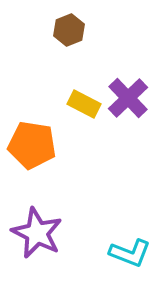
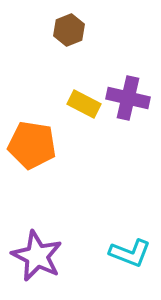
purple cross: rotated 33 degrees counterclockwise
purple star: moved 23 px down
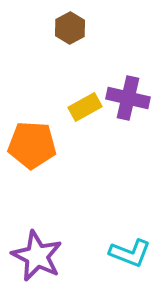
brown hexagon: moved 1 px right, 2 px up; rotated 8 degrees counterclockwise
yellow rectangle: moved 1 px right, 3 px down; rotated 56 degrees counterclockwise
orange pentagon: rotated 6 degrees counterclockwise
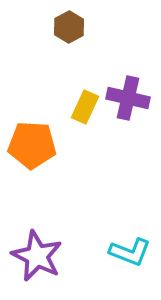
brown hexagon: moved 1 px left, 1 px up
yellow rectangle: rotated 36 degrees counterclockwise
cyan L-shape: moved 1 px up
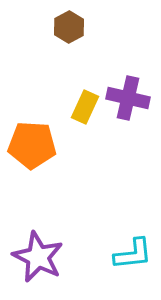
cyan L-shape: moved 3 px right, 2 px down; rotated 27 degrees counterclockwise
purple star: moved 1 px right, 1 px down
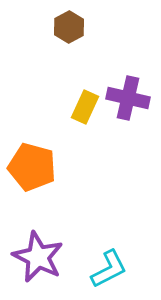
orange pentagon: moved 22 px down; rotated 12 degrees clockwise
cyan L-shape: moved 24 px left, 15 px down; rotated 21 degrees counterclockwise
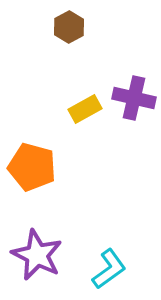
purple cross: moved 6 px right
yellow rectangle: moved 2 px down; rotated 36 degrees clockwise
purple star: moved 1 px left, 2 px up
cyan L-shape: rotated 9 degrees counterclockwise
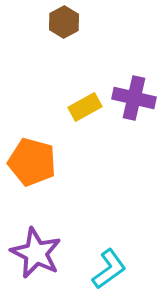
brown hexagon: moved 5 px left, 5 px up
yellow rectangle: moved 2 px up
orange pentagon: moved 5 px up
purple star: moved 1 px left, 2 px up
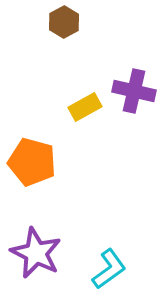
purple cross: moved 7 px up
